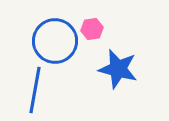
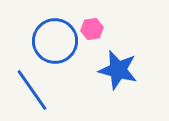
blue star: moved 1 px down
blue line: moved 3 px left; rotated 45 degrees counterclockwise
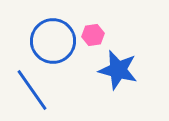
pink hexagon: moved 1 px right, 6 px down
blue circle: moved 2 px left
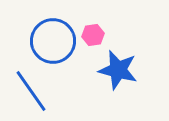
blue line: moved 1 px left, 1 px down
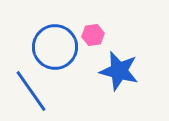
blue circle: moved 2 px right, 6 px down
blue star: moved 1 px right, 1 px down
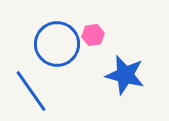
blue circle: moved 2 px right, 3 px up
blue star: moved 6 px right, 4 px down
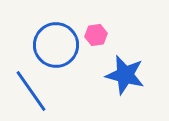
pink hexagon: moved 3 px right
blue circle: moved 1 px left, 1 px down
